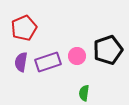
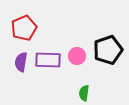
purple rectangle: moved 2 px up; rotated 20 degrees clockwise
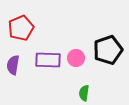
red pentagon: moved 3 px left
pink circle: moved 1 px left, 2 px down
purple semicircle: moved 8 px left, 3 px down
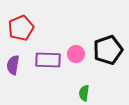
pink circle: moved 4 px up
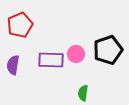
red pentagon: moved 1 px left, 3 px up
purple rectangle: moved 3 px right
green semicircle: moved 1 px left
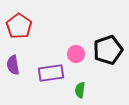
red pentagon: moved 1 px left, 1 px down; rotated 15 degrees counterclockwise
purple rectangle: moved 13 px down; rotated 10 degrees counterclockwise
purple semicircle: rotated 18 degrees counterclockwise
green semicircle: moved 3 px left, 3 px up
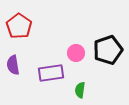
pink circle: moved 1 px up
